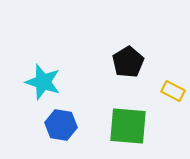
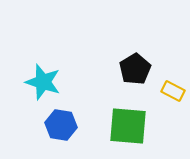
black pentagon: moved 7 px right, 7 px down
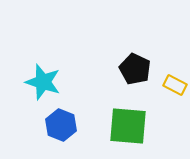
black pentagon: rotated 16 degrees counterclockwise
yellow rectangle: moved 2 px right, 6 px up
blue hexagon: rotated 12 degrees clockwise
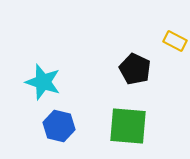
yellow rectangle: moved 44 px up
blue hexagon: moved 2 px left, 1 px down; rotated 8 degrees counterclockwise
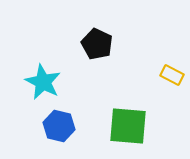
yellow rectangle: moved 3 px left, 34 px down
black pentagon: moved 38 px left, 25 px up
cyan star: rotated 9 degrees clockwise
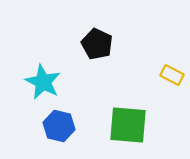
green square: moved 1 px up
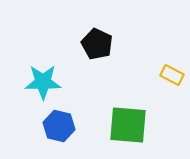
cyan star: rotated 27 degrees counterclockwise
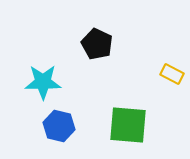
yellow rectangle: moved 1 px up
